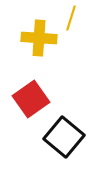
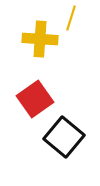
yellow cross: moved 1 px right, 1 px down
red square: moved 4 px right
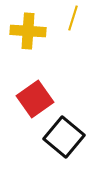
yellow line: moved 2 px right
yellow cross: moved 12 px left, 8 px up
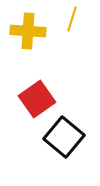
yellow line: moved 1 px left, 1 px down
red square: moved 2 px right
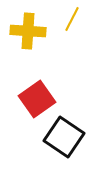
yellow line: rotated 10 degrees clockwise
black square: rotated 6 degrees counterclockwise
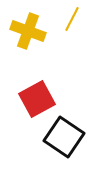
yellow cross: rotated 16 degrees clockwise
red square: rotated 6 degrees clockwise
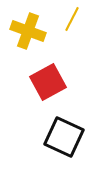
red square: moved 11 px right, 17 px up
black square: rotated 9 degrees counterclockwise
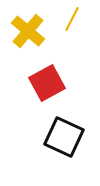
yellow cross: rotated 20 degrees clockwise
red square: moved 1 px left, 1 px down
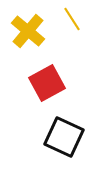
yellow line: rotated 60 degrees counterclockwise
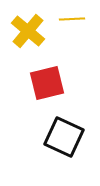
yellow line: rotated 60 degrees counterclockwise
red square: rotated 15 degrees clockwise
